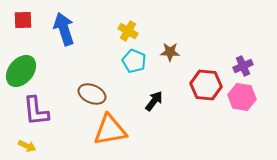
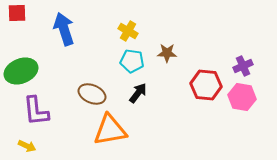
red square: moved 6 px left, 7 px up
brown star: moved 3 px left, 1 px down
cyan pentagon: moved 2 px left; rotated 15 degrees counterclockwise
green ellipse: rotated 28 degrees clockwise
black arrow: moved 16 px left, 8 px up
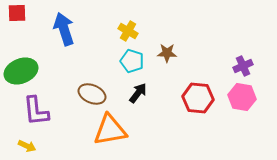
cyan pentagon: rotated 10 degrees clockwise
red hexagon: moved 8 px left, 13 px down
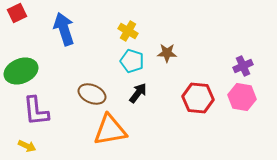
red square: rotated 24 degrees counterclockwise
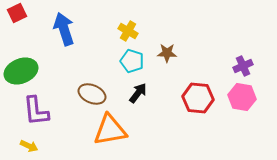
yellow arrow: moved 2 px right
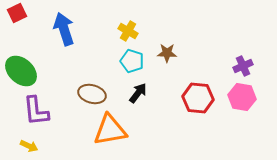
green ellipse: rotated 64 degrees clockwise
brown ellipse: rotated 8 degrees counterclockwise
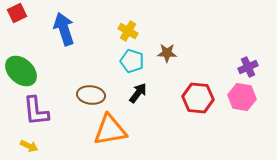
purple cross: moved 5 px right, 1 px down
brown ellipse: moved 1 px left, 1 px down; rotated 8 degrees counterclockwise
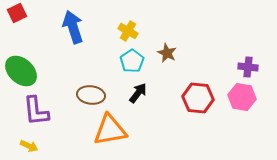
blue arrow: moved 9 px right, 2 px up
brown star: rotated 24 degrees clockwise
cyan pentagon: rotated 20 degrees clockwise
purple cross: rotated 30 degrees clockwise
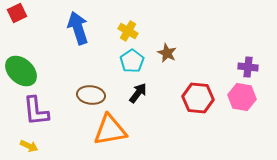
blue arrow: moved 5 px right, 1 px down
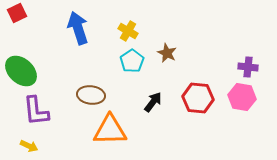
black arrow: moved 15 px right, 9 px down
orange triangle: rotated 9 degrees clockwise
